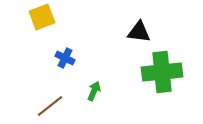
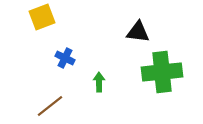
black triangle: moved 1 px left
green arrow: moved 5 px right, 9 px up; rotated 24 degrees counterclockwise
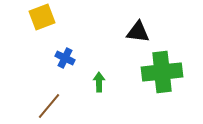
brown line: moved 1 px left; rotated 12 degrees counterclockwise
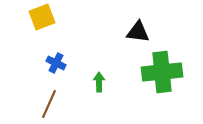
blue cross: moved 9 px left, 5 px down
brown line: moved 2 px up; rotated 16 degrees counterclockwise
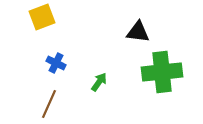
green arrow: rotated 36 degrees clockwise
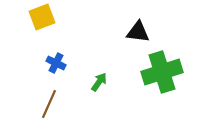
green cross: rotated 12 degrees counterclockwise
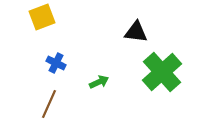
black triangle: moved 2 px left
green cross: rotated 24 degrees counterclockwise
green arrow: rotated 30 degrees clockwise
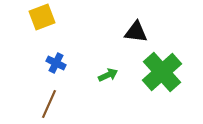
green arrow: moved 9 px right, 7 px up
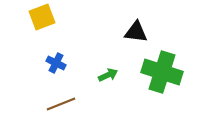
green cross: rotated 30 degrees counterclockwise
brown line: moved 12 px right; rotated 44 degrees clockwise
